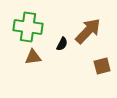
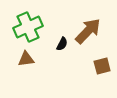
green cross: rotated 32 degrees counterclockwise
brown triangle: moved 7 px left, 2 px down
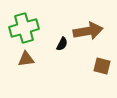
green cross: moved 4 px left, 1 px down; rotated 8 degrees clockwise
brown arrow: rotated 36 degrees clockwise
brown square: rotated 30 degrees clockwise
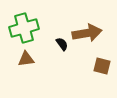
brown arrow: moved 1 px left, 2 px down
black semicircle: rotated 64 degrees counterclockwise
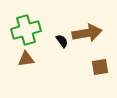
green cross: moved 2 px right, 2 px down
black semicircle: moved 3 px up
brown square: moved 2 px left, 1 px down; rotated 24 degrees counterclockwise
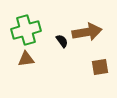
brown arrow: moved 1 px up
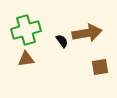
brown arrow: moved 1 px down
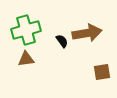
brown square: moved 2 px right, 5 px down
